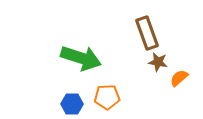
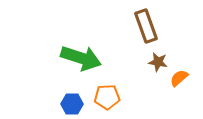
brown rectangle: moved 1 px left, 7 px up
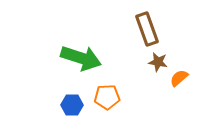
brown rectangle: moved 1 px right, 3 px down
blue hexagon: moved 1 px down
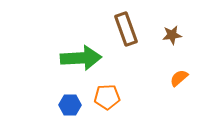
brown rectangle: moved 21 px left
green arrow: rotated 21 degrees counterclockwise
brown star: moved 14 px right, 27 px up; rotated 18 degrees counterclockwise
blue hexagon: moved 2 px left
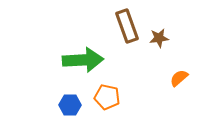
brown rectangle: moved 1 px right, 3 px up
brown star: moved 13 px left, 3 px down
green arrow: moved 2 px right, 2 px down
orange pentagon: rotated 15 degrees clockwise
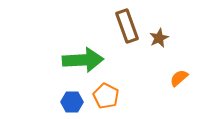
brown star: rotated 18 degrees counterclockwise
orange pentagon: moved 1 px left, 1 px up; rotated 15 degrees clockwise
blue hexagon: moved 2 px right, 3 px up
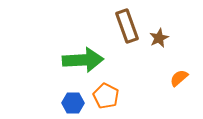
blue hexagon: moved 1 px right, 1 px down
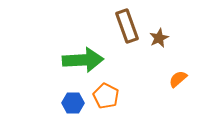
orange semicircle: moved 1 px left, 1 px down
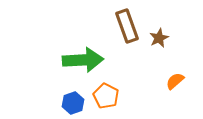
orange semicircle: moved 3 px left, 2 px down
blue hexagon: rotated 20 degrees counterclockwise
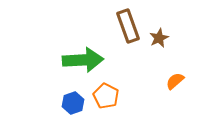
brown rectangle: moved 1 px right
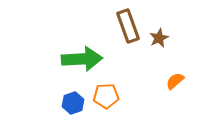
green arrow: moved 1 px left, 1 px up
orange pentagon: rotated 30 degrees counterclockwise
